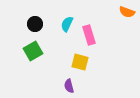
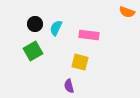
cyan semicircle: moved 11 px left, 4 px down
pink rectangle: rotated 66 degrees counterclockwise
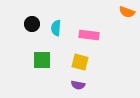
black circle: moved 3 px left
cyan semicircle: rotated 21 degrees counterclockwise
green square: moved 9 px right, 9 px down; rotated 30 degrees clockwise
purple semicircle: moved 9 px right, 1 px up; rotated 64 degrees counterclockwise
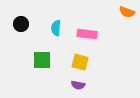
black circle: moved 11 px left
pink rectangle: moved 2 px left, 1 px up
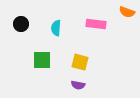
pink rectangle: moved 9 px right, 10 px up
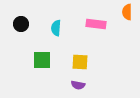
orange semicircle: rotated 70 degrees clockwise
yellow square: rotated 12 degrees counterclockwise
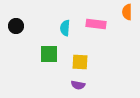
black circle: moved 5 px left, 2 px down
cyan semicircle: moved 9 px right
green square: moved 7 px right, 6 px up
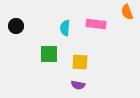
orange semicircle: rotated 21 degrees counterclockwise
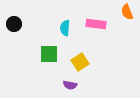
black circle: moved 2 px left, 2 px up
yellow square: rotated 36 degrees counterclockwise
purple semicircle: moved 8 px left
